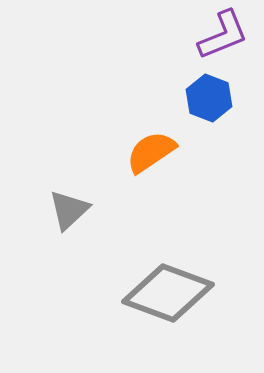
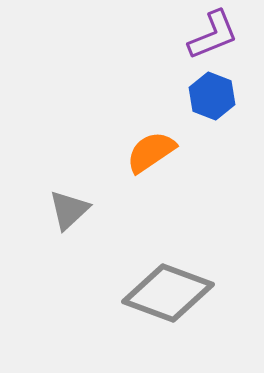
purple L-shape: moved 10 px left
blue hexagon: moved 3 px right, 2 px up
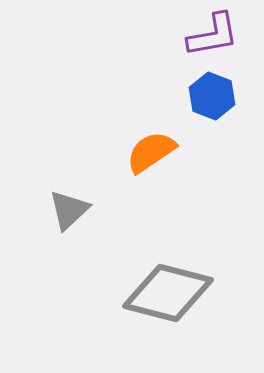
purple L-shape: rotated 12 degrees clockwise
gray diamond: rotated 6 degrees counterclockwise
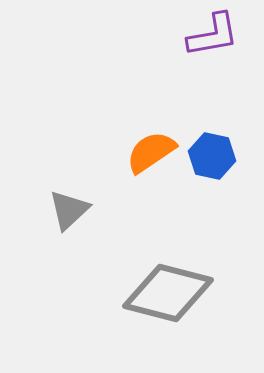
blue hexagon: moved 60 px down; rotated 9 degrees counterclockwise
